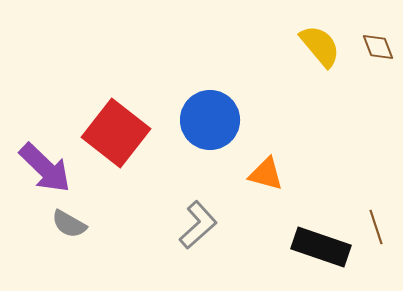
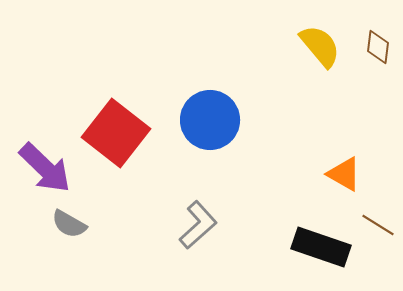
brown diamond: rotated 28 degrees clockwise
orange triangle: moved 78 px right; rotated 15 degrees clockwise
brown line: moved 2 px right, 2 px up; rotated 40 degrees counterclockwise
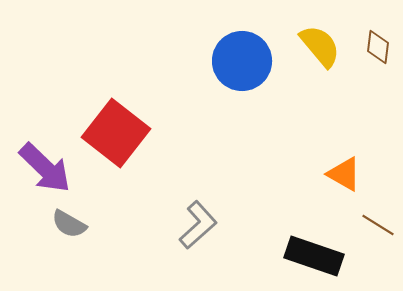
blue circle: moved 32 px right, 59 px up
black rectangle: moved 7 px left, 9 px down
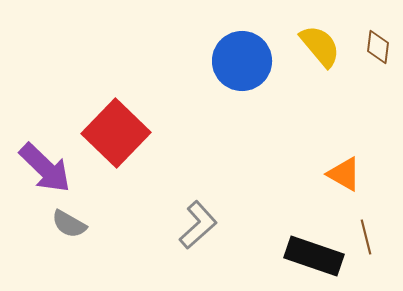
red square: rotated 6 degrees clockwise
brown line: moved 12 px left, 12 px down; rotated 44 degrees clockwise
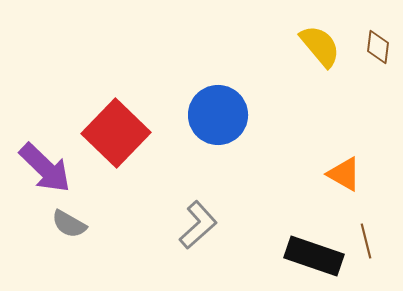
blue circle: moved 24 px left, 54 px down
brown line: moved 4 px down
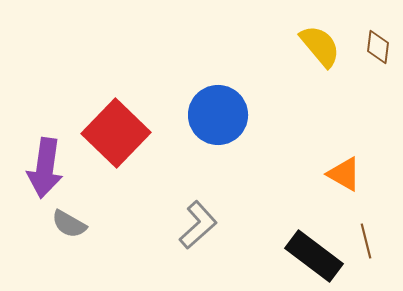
purple arrow: rotated 54 degrees clockwise
black rectangle: rotated 18 degrees clockwise
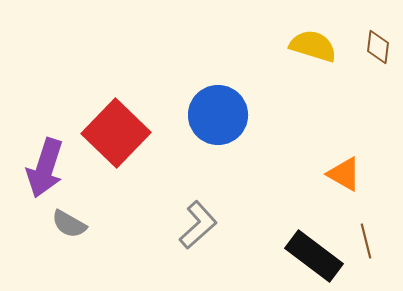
yellow semicircle: moved 7 px left; rotated 33 degrees counterclockwise
purple arrow: rotated 10 degrees clockwise
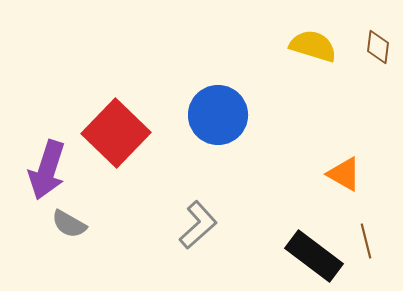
purple arrow: moved 2 px right, 2 px down
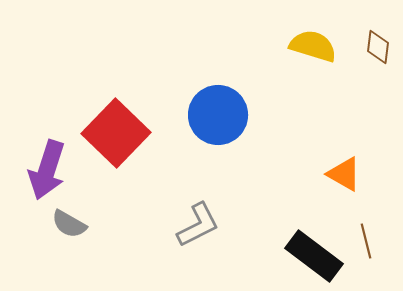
gray L-shape: rotated 15 degrees clockwise
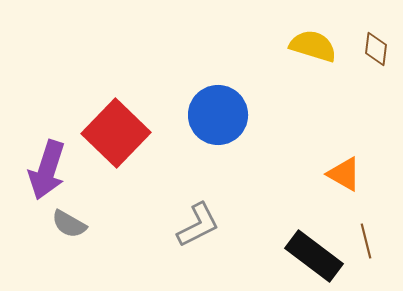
brown diamond: moved 2 px left, 2 px down
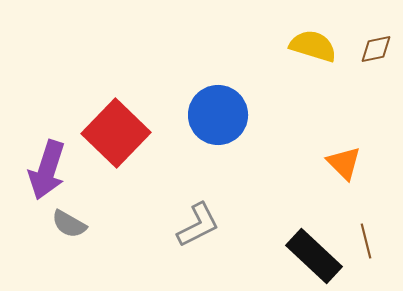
brown diamond: rotated 72 degrees clockwise
orange triangle: moved 11 px up; rotated 15 degrees clockwise
black rectangle: rotated 6 degrees clockwise
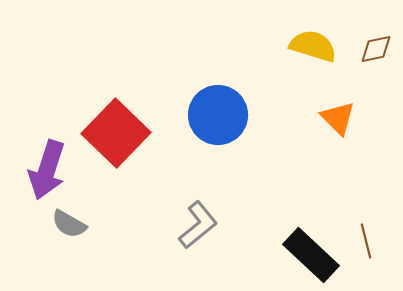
orange triangle: moved 6 px left, 45 px up
gray L-shape: rotated 12 degrees counterclockwise
black rectangle: moved 3 px left, 1 px up
